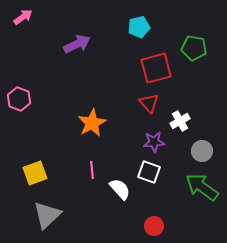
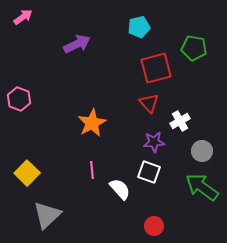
yellow square: moved 8 px left; rotated 25 degrees counterclockwise
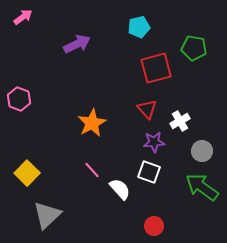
red triangle: moved 2 px left, 6 px down
pink line: rotated 36 degrees counterclockwise
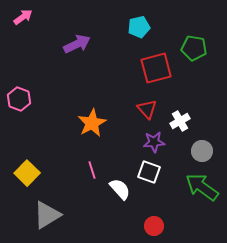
pink line: rotated 24 degrees clockwise
gray triangle: rotated 12 degrees clockwise
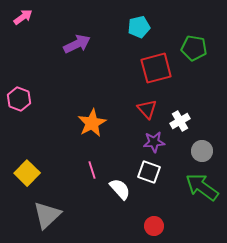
gray triangle: rotated 12 degrees counterclockwise
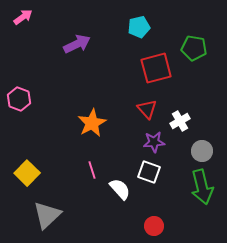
green arrow: rotated 140 degrees counterclockwise
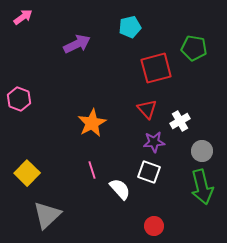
cyan pentagon: moved 9 px left
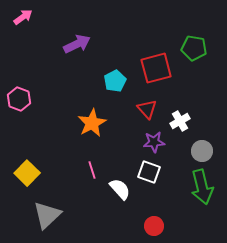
cyan pentagon: moved 15 px left, 54 px down; rotated 15 degrees counterclockwise
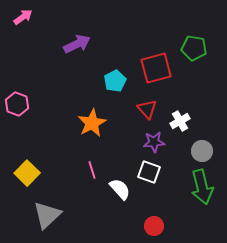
pink hexagon: moved 2 px left, 5 px down
